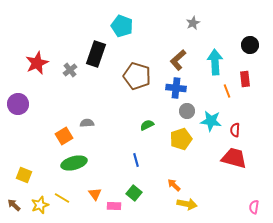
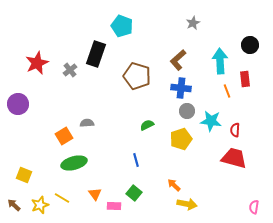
cyan arrow: moved 5 px right, 1 px up
blue cross: moved 5 px right
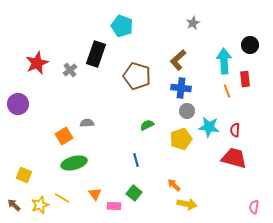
cyan arrow: moved 4 px right
cyan star: moved 2 px left, 6 px down
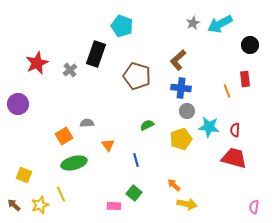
cyan arrow: moved 4 px left, 37 px up; rotated 115 degrees counterclockwise
orange triangle: moved 13 px right, 49 px up
yellow line: moved 1 px left, 4 px up; rotated 35 degrees clockwise
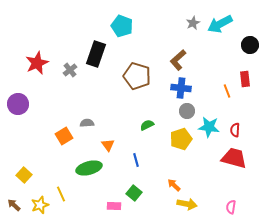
green ellipse: moved 15 px right, 5 px down
yellow square: rotated 21 degrees clockwise
pink semicircle: moved 23 px left
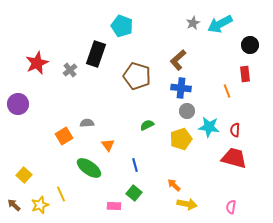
red rectangle: moved 5 px up
blue line: moved 1 px left, 5 px down
green ellipse: rotated 50 degrees clockwise
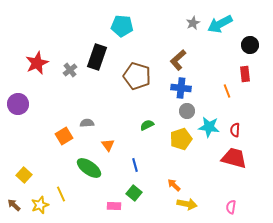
cyan pentagon: rotated 15 degrees counterclockwise
black rectangle: moved 1 px right, 3 px down
